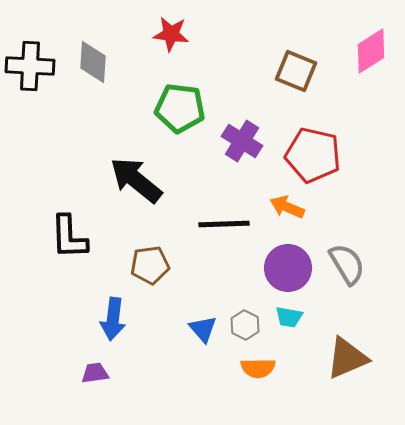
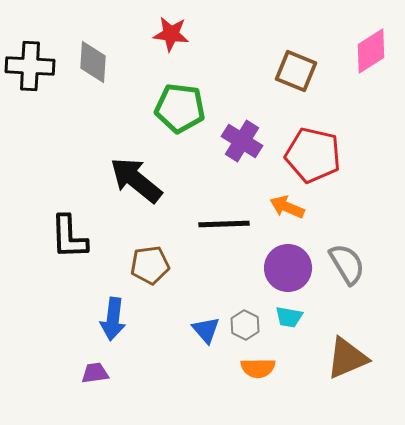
blue triangle: moved 3 px right, 1 px down
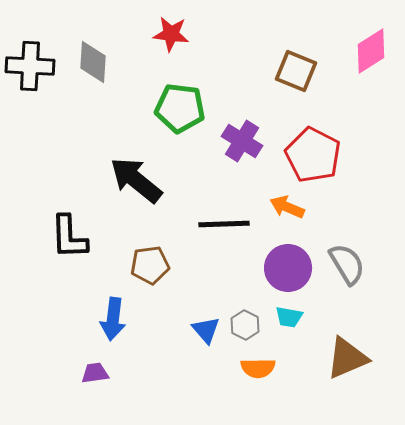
red pentagon: rotated 14 degrees clockwise
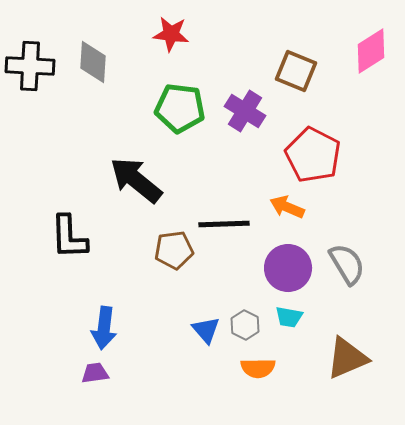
purple cross: moved 3 px right, 30 px up
brown pentagon: moved 24 px right, 15 px up
blue arrow: moved 9 px left, 9 px down
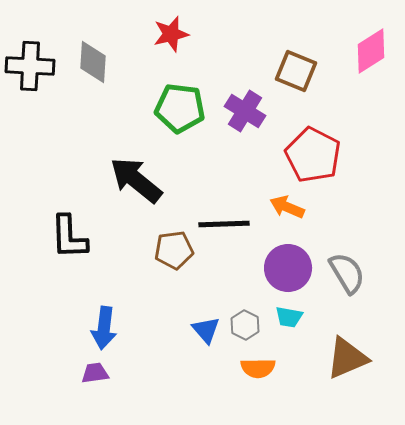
red star: rotated 21 degrees counterclockwise
gray semicircle: moved 9 px down
